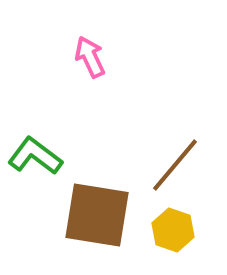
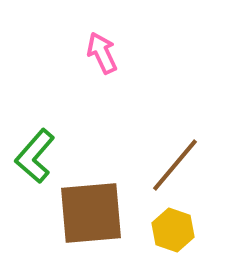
pink arrow: moved 12 px right, 4 px up
green L-shape: rotated 86 degrees counterclockwise
brown square: moved 6 px left, 2 px up; rotated 14 degrees counterclockwise
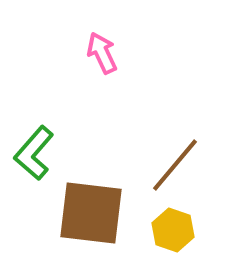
green L-shape: moved 1 px left, 3 px up
brown square: rotated 12 degrees clockwise
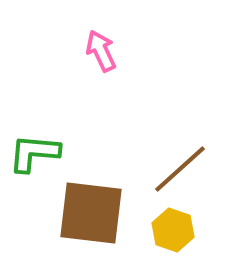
pink arrow: moved 1 px left, 2 px up
green L-shape: rotated 54 degrees clockwise
brown line: moved 5 px right, 4 px down; rotated 8 degrees clockwise
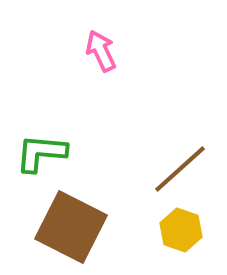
green L-shape: moved 7 px right
brown square: moved 20 px left, 14 px down; rotated 20 degrees clockwise
yellow hexagon: moved 8 px right
